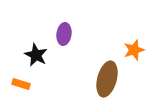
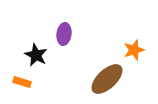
brown ellipse: rotated 32 degrees clockwise
orange rectangle: moved 1 px right, 2 px up
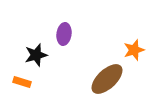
black star: rotated 30 degrees clockwise
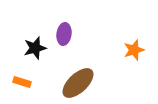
black star: moved 1 px left, 7 px up
brown ellipse: moved 29 px left, 4 px down
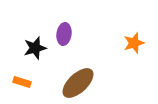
orange star: moved 7 px up
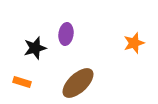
purple ellipse: moved 2 px right
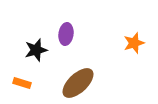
black star: moved 1 px right, 2 px down
orange rectangle: moved 1 px down
